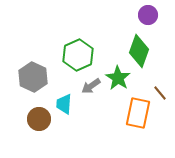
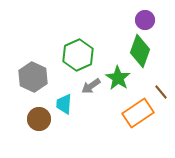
purple circle: moved 3 px left, 5 px down
green diamond: moved 1 px right
brown line: moved 1 px right, 1 px up
orange rectangle: rotated 44 degrees clockwise
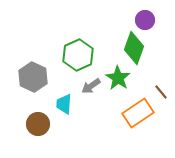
green diamond: moved 6 px left, 3 px up
brown circle: moved 1 px left, 5 px down
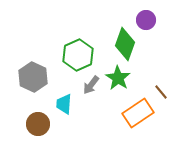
purple circle: moved 1 px right
green diamond: moved 9 px left, 4 px up
gray arrow: moved 1 px up; rotated 18 degrees counterclockwise
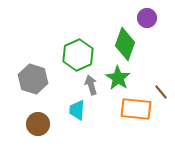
purple circle: moved 1 px right, 2 px up
gray hexagon: moved 2 px down; rotated 8 degrees counterclockwise
gray arrow: rotated 126 degrees clockwise
cyan trapezoid: moved 13 px right, 6 px down
orange rectangle: moved 2 px left, 4 px up; rotated 40 degrees clockwise
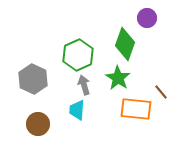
gray hexagon: rotated 8 degrees clockwise
gray arrow: moved 7 px left
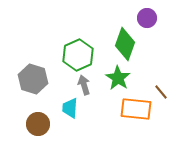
gray hexagon: rotated 8 degrees counterclockwise
cyan trapezoid: moved 7 px left, 2 px up
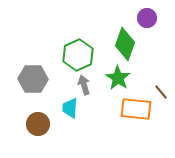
gray hexagon: rotated 16 degrees counterclockwise
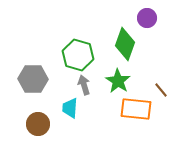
green hexagon: rotated 20 degrees counterclockwise
green star: moved 3 px down
brown line: moved 2 px up
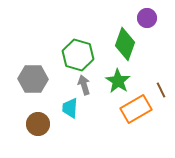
brown line: rotated 14 degrees clockwise
orange rectangle: rotated 36 degrees counterclockwise
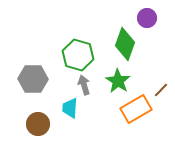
brown line: rotated 70 degrees clockwise
